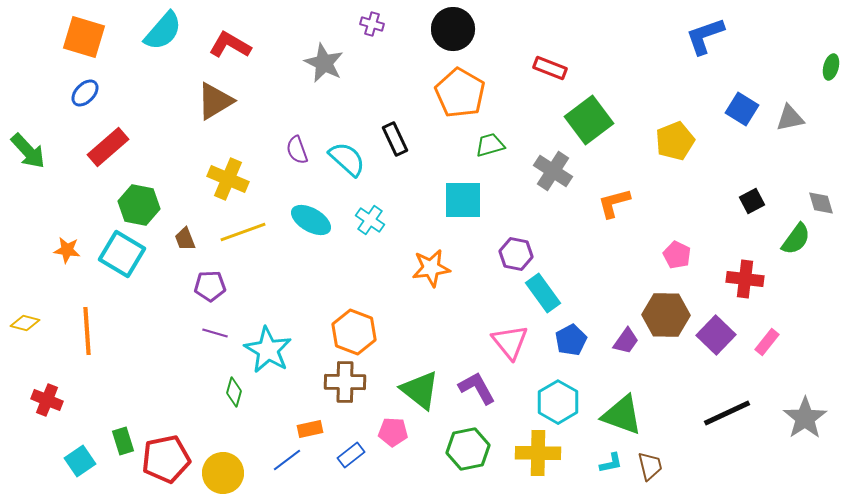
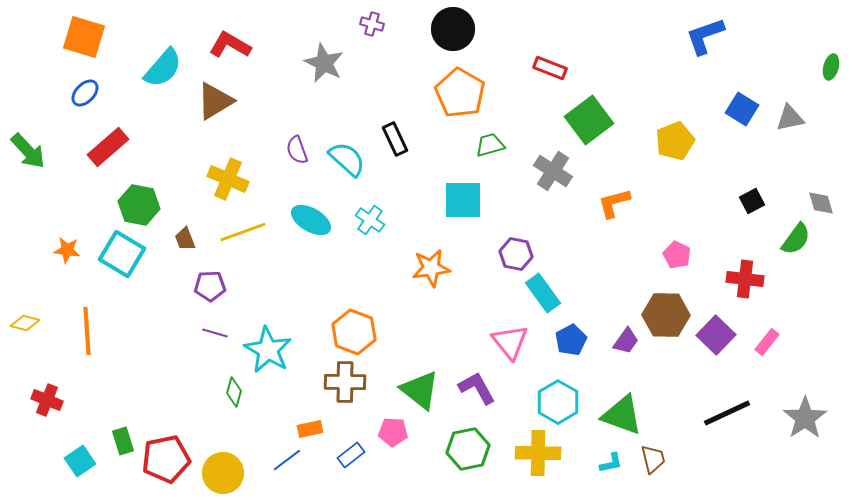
cyan semicircle at (163, 31): moved 37 px down
brown trapezoid at (650, 466): moved 3 px right, 7 px up
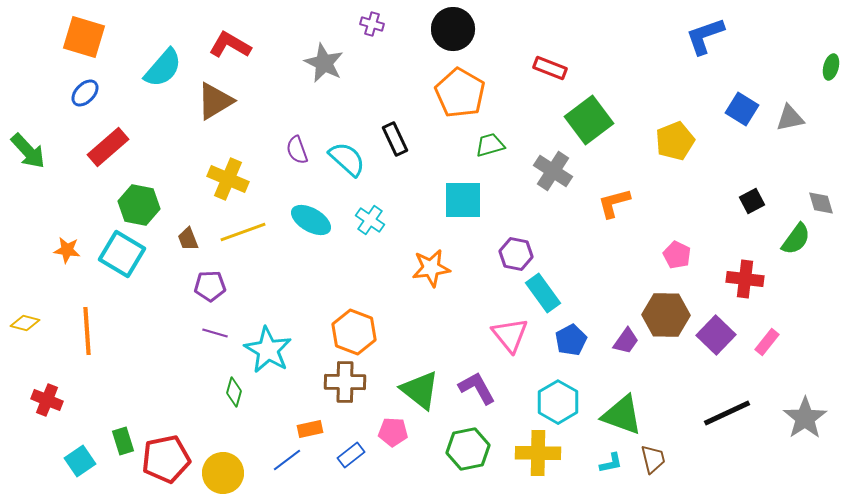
brown trapezoid at (185, 239): moved 3 px right
pink triangle at (510, 342): moved 7 px up
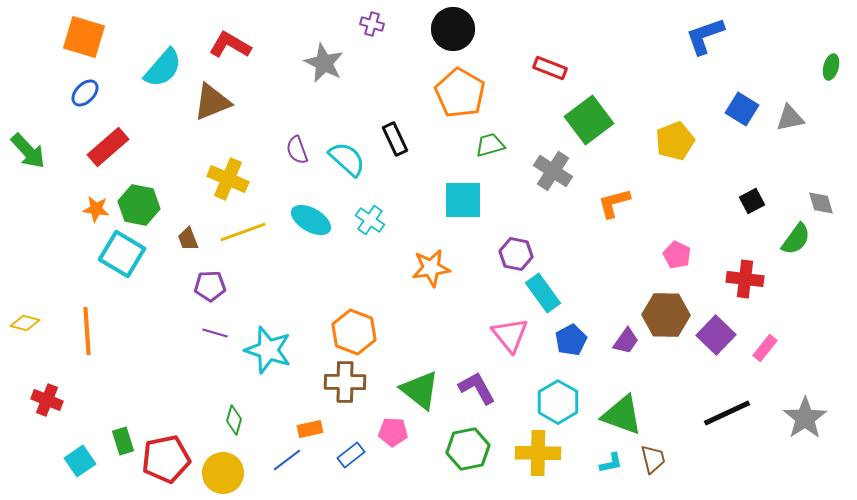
brown triangle at (215, 101): moved 3 px left, 1 px down; rotated 9 degrees clockwise
orange star at (67, 250): moved 29 px right, 41 px up
pink rectangle at (767, 342): moved 2 px left, 6 px down
cyan star at (268, 350): rotated 12 degrees counterclockwise
green diamond at (234, 392): moved 28 px down
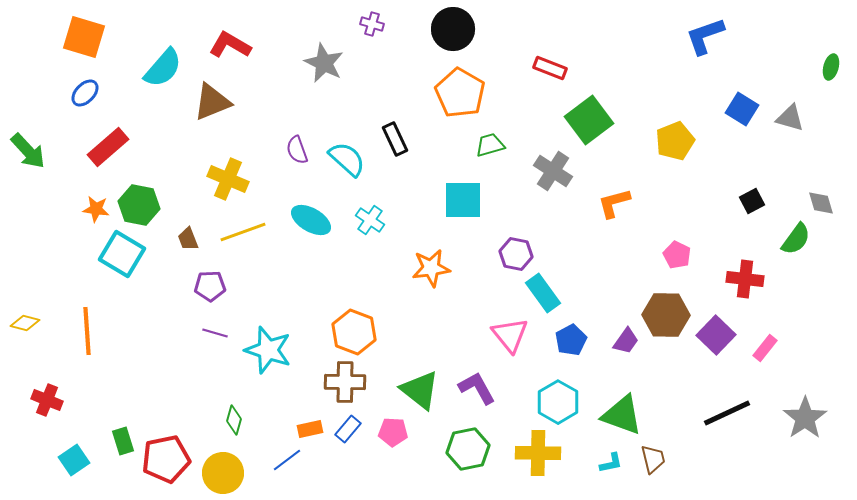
gray triangle at (790, 118): rotated 28 degrees clockwise
blue rectangle at (351, 455): moved 3 px left, 26 px up; rotated 12 degrees counterclockwise
cyan square at (80, 461): moved 6 px left, 1 px up
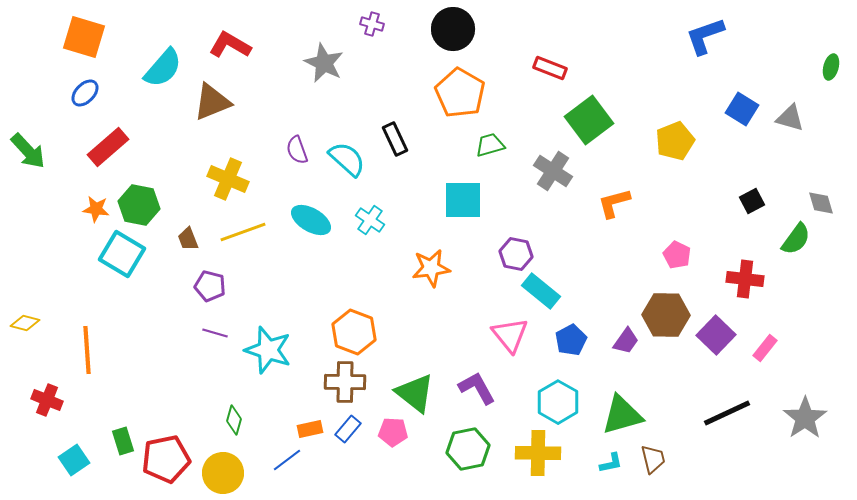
purple pentagon at (210, 286): rotated 16 degrees clockwise
cyan rectangle at (543, 293): moved 2 px left, 2 px up; rotated 15 degrees counterclockwise
orange line at (87, 331): moved 19 px down
green triangle at (420, 390): moved 5 px left, 3 px down
green triangle at (622, 415): rotated 36 degrees counterclockwise
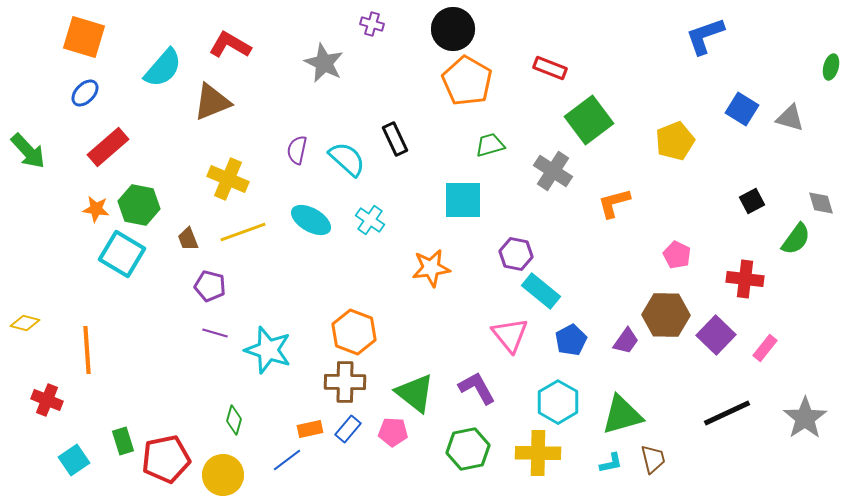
orange pentagon at (460, 93): moved 7 px right, 12 px up
purple semicircle at (297, 150): rotated 32 degrees clockwise
yellow circle at (223, 473): moved 2 px down
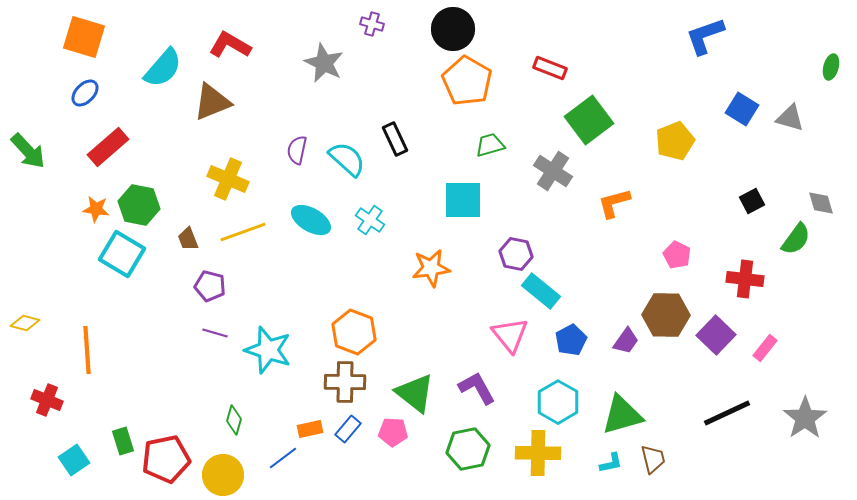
blue line at (287, 460): moved 4 px left, 2 px up
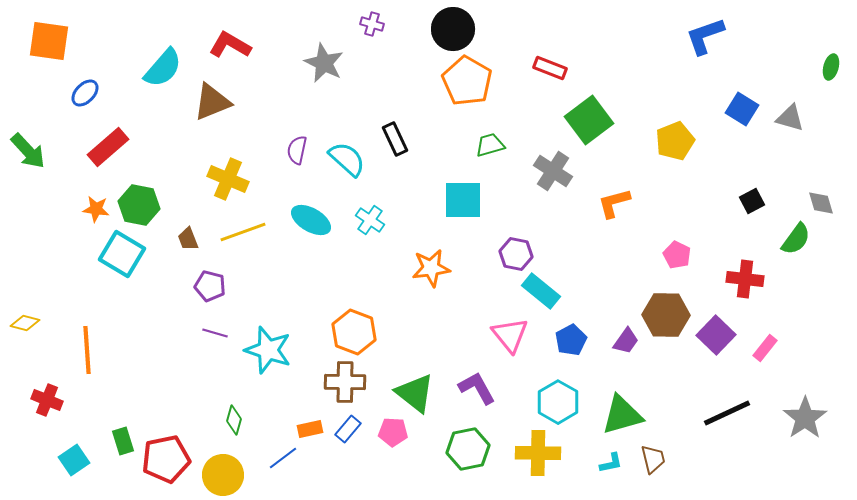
orange square at (84, 37): moved 35 px left, 4 px down; rotated 9 degrees counterclockwise
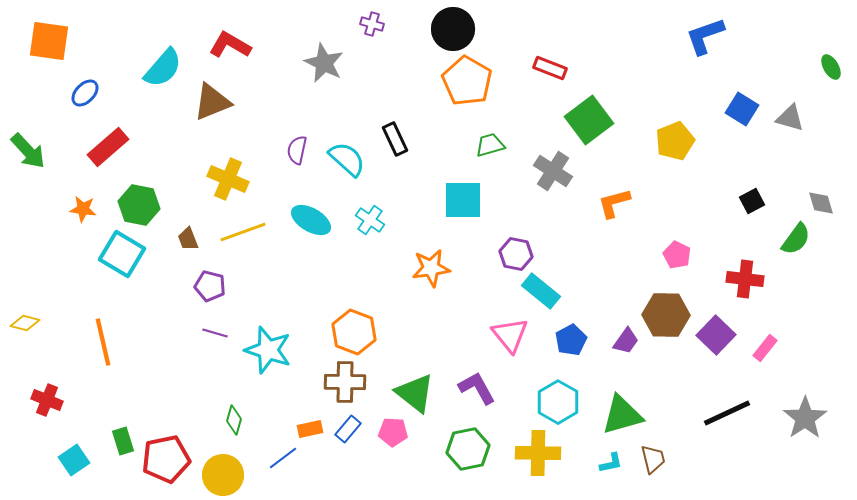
green ellipse at (831, 67): rotated 45 degrees counterclockwise
orange star at (96, 209): moved 13 px left
orange line at (87, 350): moved 16 px right, 8 px up; rotated 9 degrees counterclockwise
